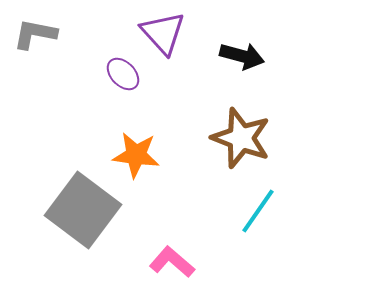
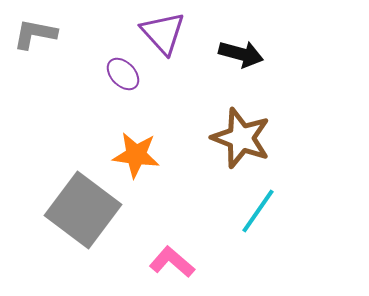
black arrow: moved 1 px left, 2 px up
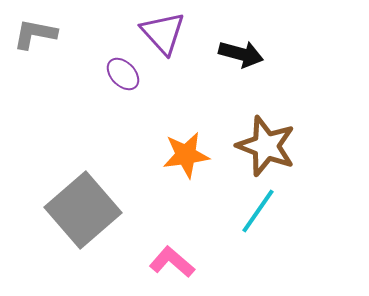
brown star: moved 25 px right, 8 px down
orange star: moved 50 px right; rotated 15 degrees counterclockwise
gray square: rotated 12 degrees clockwise
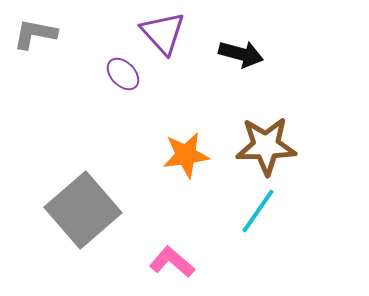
brown star: rotated 22 degrees counterclockwise
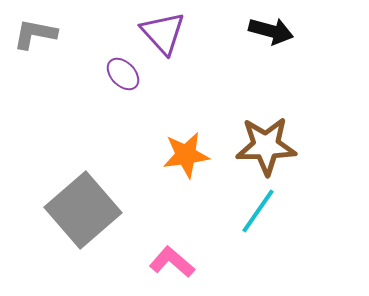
black arrow: moved 30 px right, 23 px up
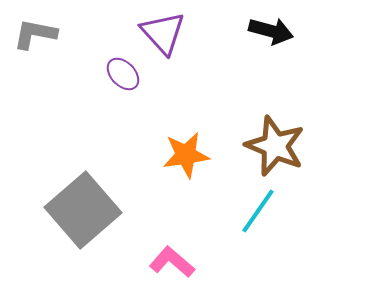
brown star: moved 9 px right; rotated 24 degrees clockwise
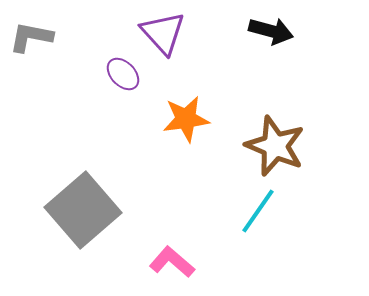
gray L-shape: moved 4 px left, 3 px down
orange star: moved 36 px up
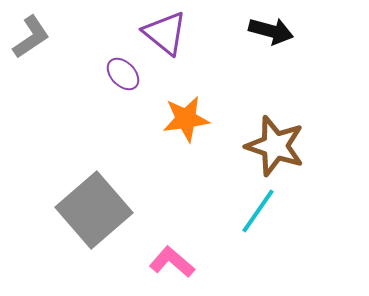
purple triangle: moved 2 px right; rotated 9 degrees counterclockwise
gray L-shape: rotated 135 degrees clockwise
brown star: rotated 4 degrees counterclockwise
gray square: moved 11 px right
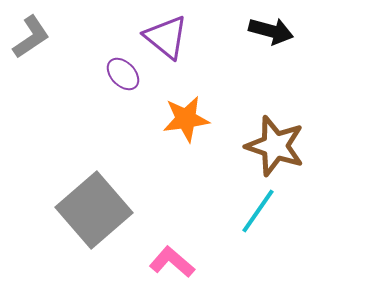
purple triangle: moved 1 px right, 4 px down
